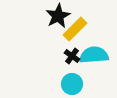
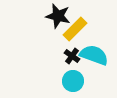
black star: rotated 30 degrees counterclockwise
cyan semicircle: rotated 24 degrees clockwise
cyan circle: moved 1 px right, 3 px up
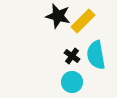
yellow rectangle: moved 8 px right, 8 px up
cyan semicircle: moved 2 px right; rotated 120 degrees counterclockwise
cyan circle: moved 1 px left, 1 px down
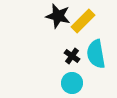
cyan semicircle: moved 1 px up
cyan circle: moved 1 px down
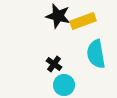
yellow rectangle: rotated 25 degrees clockwise
black cross: moved 18 px left, 8 px down
cyan circle: moved 8 px left, 2 px down
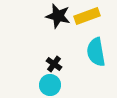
yellow rectangle: moved 4 px right, 5 px up
cyan semicircle: moved 2 px up
cyan circle: moved 14 px left
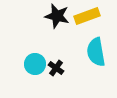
black star: moved 1 px left
black cross: moved 2 px right, 4 px down
cyan circle: moved 15 px left, 21 px up
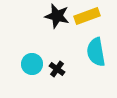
cyan circle: moved 3 px left
black cross: moved 1 px right, 1 px down
